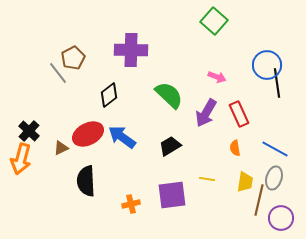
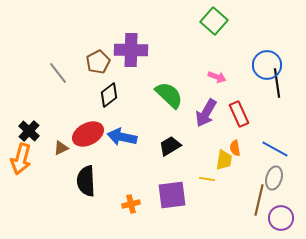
brown pentagon: moved 25 px right, 4 px down
blue arrow: rotated 24 degrees counterclockwise
yellow trapezoid: moved 21 px left, 22 px up
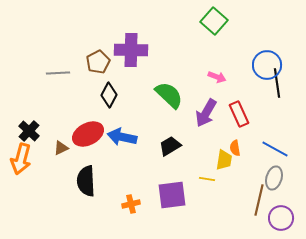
gray line: rotated 55 degrees counterclockwise
black diamond: rotated 25 degrees counterclockwise
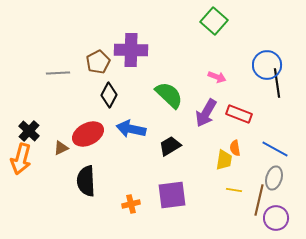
red rectangle: rotated 45 degrees counterclockwise
blue arrow: moved 9 px right, 8 px up
yellow line: moved 27 px right, 11 px down
purple circle: moved 5 px left
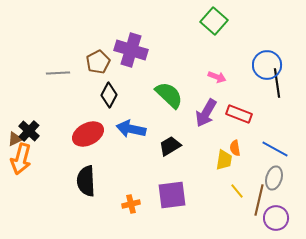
purple cross: rotated 16 degrees clockwise
brown triangle: moved 46 px left, 9 px up
yellow line: moved 3 px right, 1 px down; rotated 42 degrees clockwise
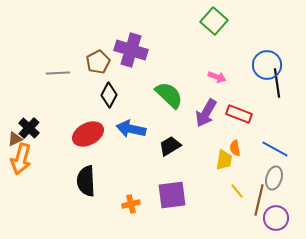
black cross: moved 3 px up
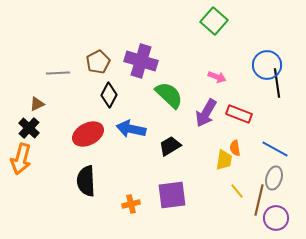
purple cross: moved 10 px right, 11 px down
brown triangle: moved 22 px right, 35 px up
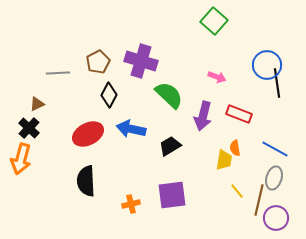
purple arrow: moved 3 px left, 3 px down; rotated 16 degrees counterclockwise
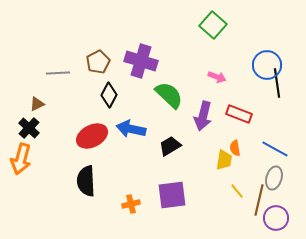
green square: moved 1 px left, 4 px down
red ellipse: moved 4 px right, 2 px down
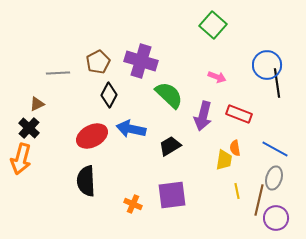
yellow line: rotated 28 degrees clockwise
orange cross: moved 2 px right; rotated 36 degrees clockwise
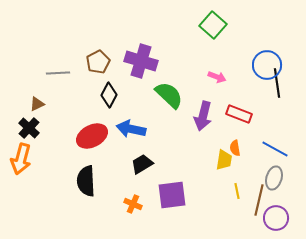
black trapezoid: moved 28 px left, 18 px down
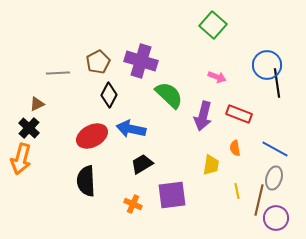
yellow trapezoid: moved 13 px left, 5 px down
